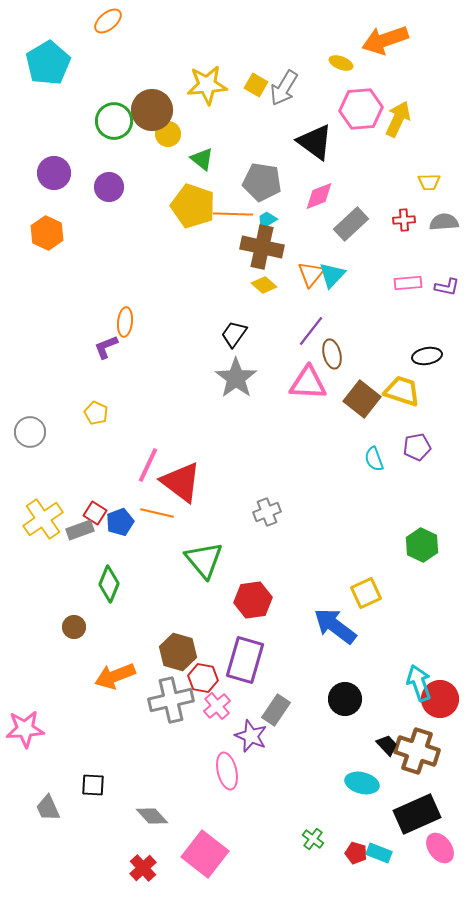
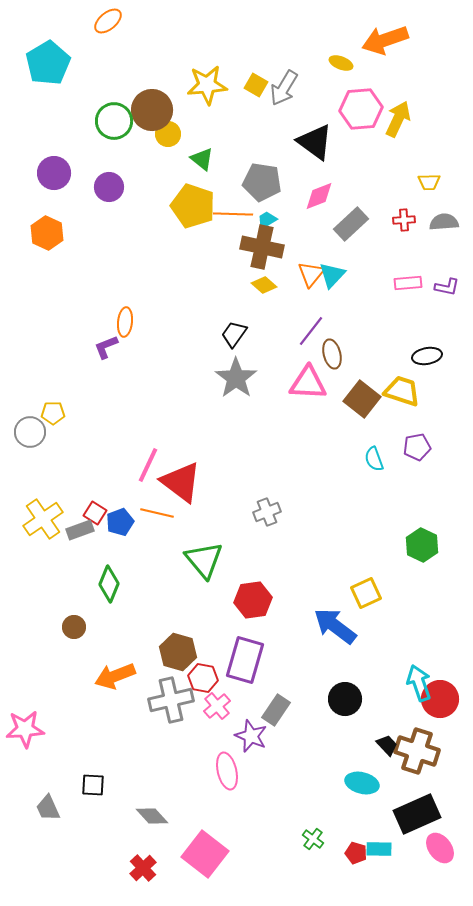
yellow pentagon at (96, 413): moved 43 px left; rotated 25 degrees counterclockwise
cyan rectangle at (379, 853): moved 4 px up; rotated 20 degrees counterclockwise
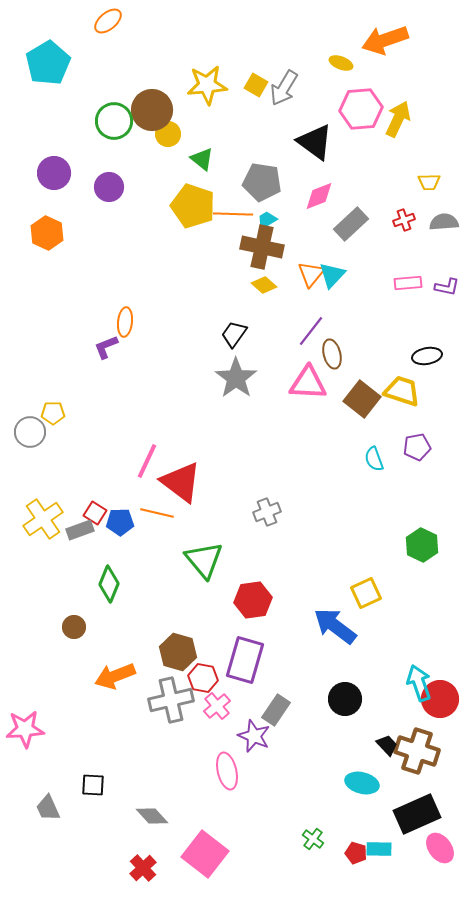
red cross at (404, 220): rotated 15 degrees counterclockwise
pink line at (148, 465): moved 1 px left, 4 px up
blue pentagon at (120, 522): rotated 20 degrees clockwise
purple star at (251, 736): moved 3 px right
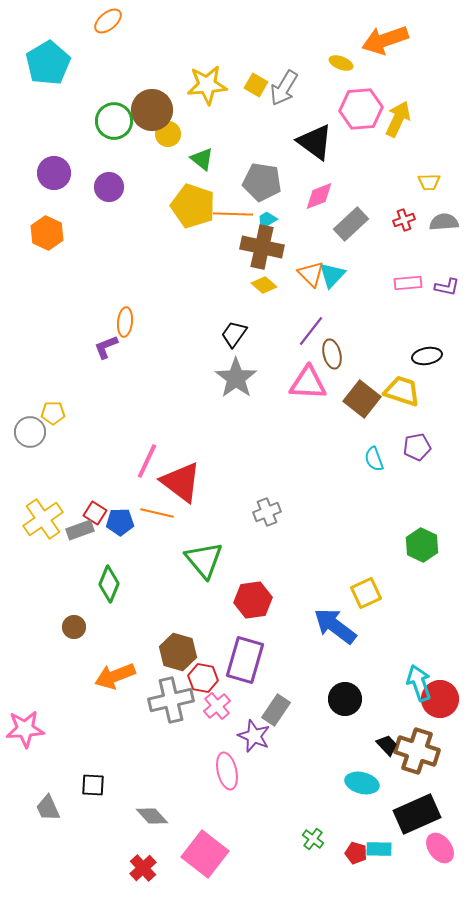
orange triangle at (311, 274): rotated 24 degrees counterclockwise
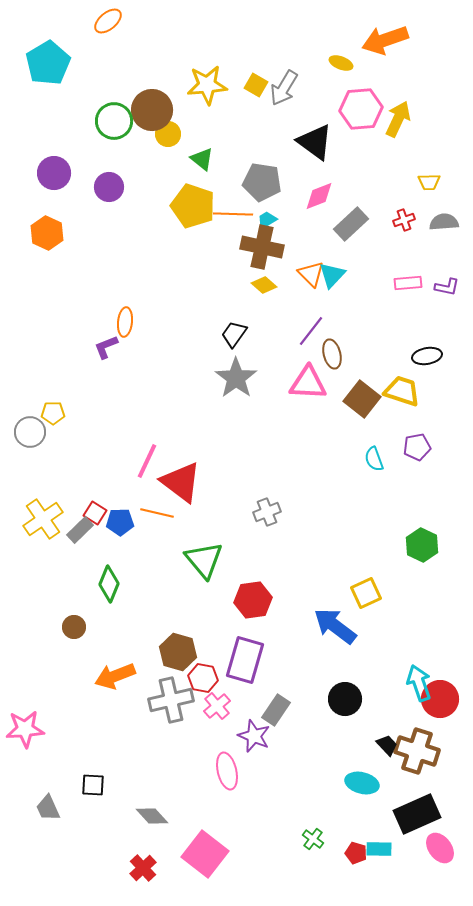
gray rectangle at (80, 530): rotated 24 degrees counterclockwise
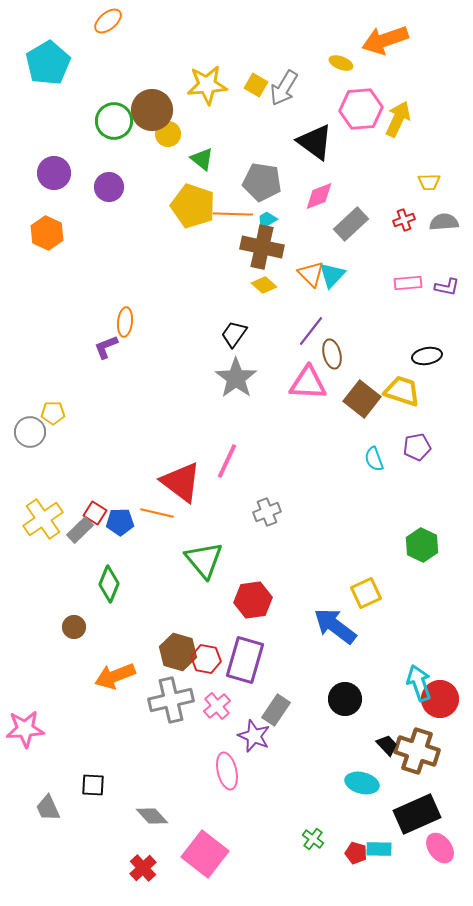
pink line at (147, 461): moved 80 px right
red hexagon at (203, 678): moved 3 px right, 19 px up
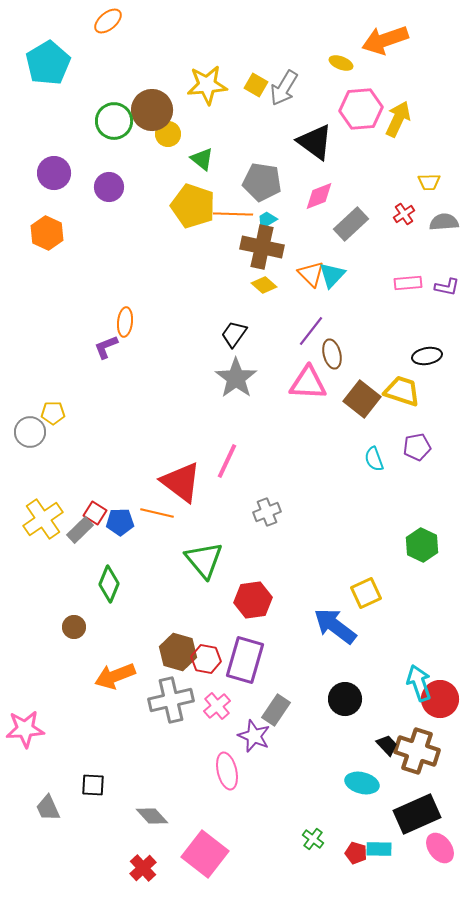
red cross at (404, 220): moved 6 px up; rotated 15 degrees counterclockwise
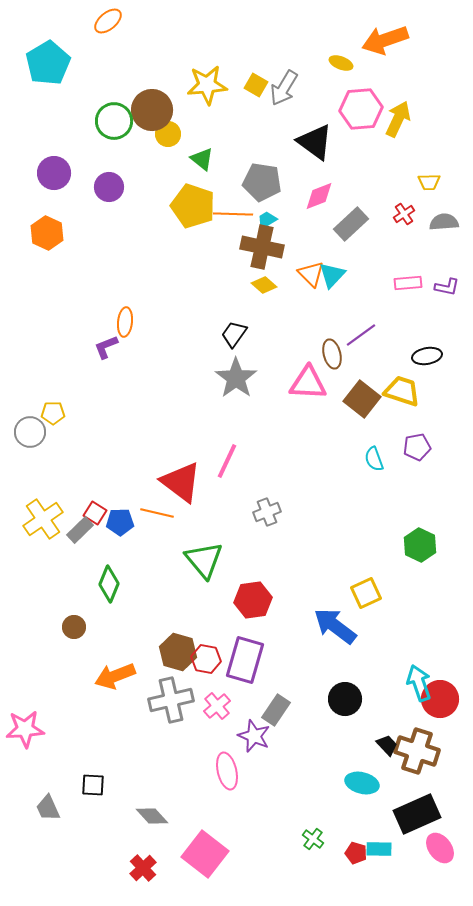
purple line at (311, 331): moved 50 px right, 4 px down; rotated 16 degrees clockwise
green hexagon at (422, 545): moved 2 px left
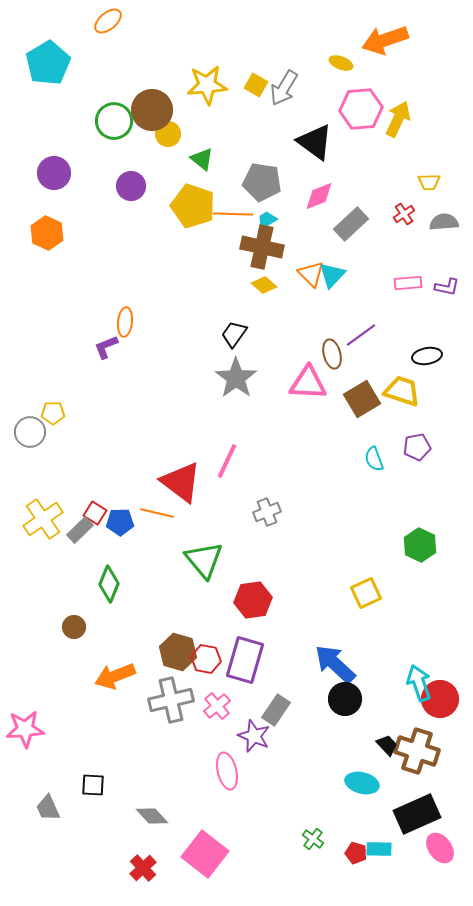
purple circle at (109, 187): moved 22 px right, 1 px up
brown square at (362, 399): rotated 21 degrees clockwise
blue arrow at (335, 626): moved 38 px down; rotated 6 degrees clockwise
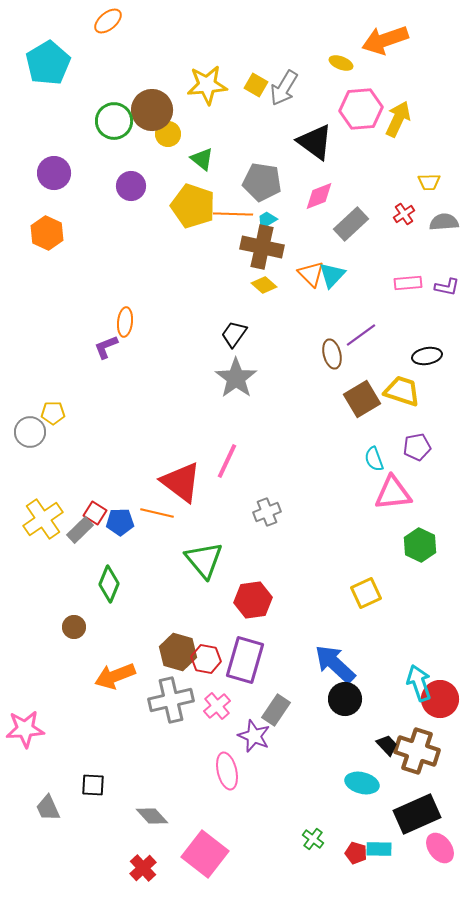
pink triangle at (308, 383): moved 85 px right, 110 px down; rotated 9 degrees counterclockwise
